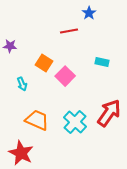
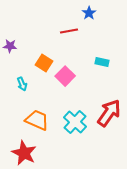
red star: moved 3 px right
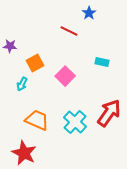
red line: rotated 36 degrees clockwise
orange square: moved 9 px left; rotated 30 degrees clockwise
cyan arrow: rotated 48 degrees clockwise
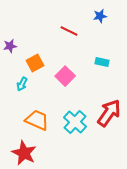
blue star: moved 11 px right, 3 px down; rotated 24 degrees clockwise
purple star: rotated 16 degrees counterclockwise
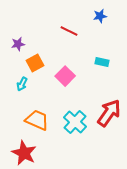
purple star: moved 8 px right, 2 px up
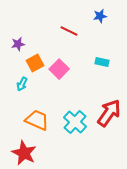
pink square: moved 6 px left, 7 px up
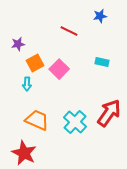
cyan arrow: moved 5 px right; rotated 24 degrees counterclockwise
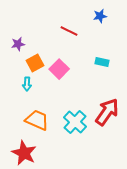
red arrow: moved 2 px left, 1 px up
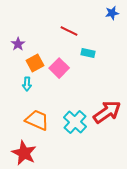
blue star: moved 12 px right, 3 px up
purple star: rotated 24 degrees counterclockwise
cyan rectangle: moved 14 px left, 9 px up
pink square: moved 1 px up
red arrow: rotated 20 degrees clockwise
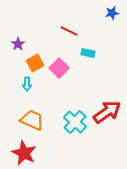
orange trapezoid: moved 5 px left
